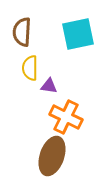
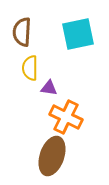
purple triangle: moved 2 px down
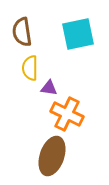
brown semicircle: rotated 12 degrees counterclockwise
orange cross: moved 1 px right, 3 px up
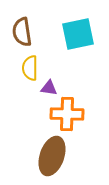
orange cross: rotated 24 degrees counterclockwise
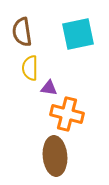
orange cross: rotated 12 degrees clockwise
brown ellipse: moved 3 px right; rotated 24 degrees counterclockwise
